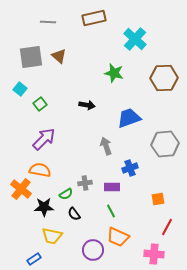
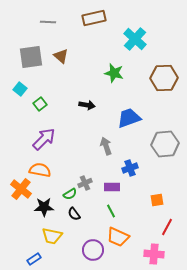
brown triangle: moved 2 px right
gray cross: rotated 16 degrees counterclockwise
green semicircle: moved 4 px right
orange square: moved 1 px left, 1 px down
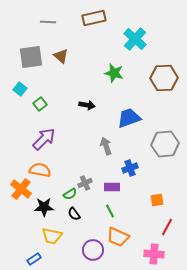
green line: moved 1 px left
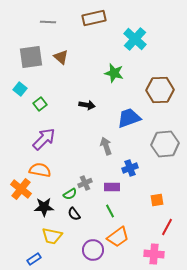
brown triangle: moved 1 px down
brown hexagon: moved 4 px left, 12 px down
orange trapezoid: rotated 60 degrees counterclockwise
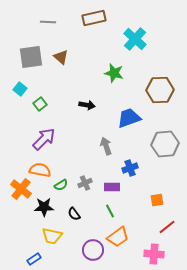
green semicircle: moved 9 px left, 9 px up
red line: rotated 24 degrees clockwise
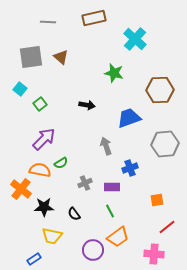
green semicircle: moved 22 px up
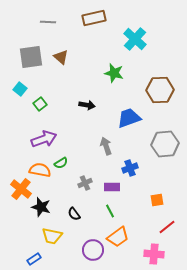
purple arrow: rotated 25 degrees clockwise
black star: moved 3 px left; rotated 18 degrees clockwise
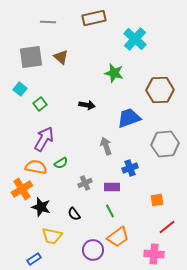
purple arrow: rotated 40 degrees counterclockwise
orange semicircle: moved 4 px left, 3 px up
orange cross: moved 1 px right; rotated 20 degrees clockwise
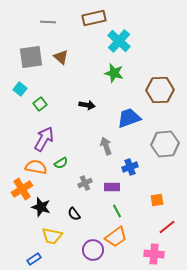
cyan cross: moved 16 px left, 2 px down
blue cross: moved 1 px up
green line: moved 7 px right
orange trapezoid: moved 2 px left
